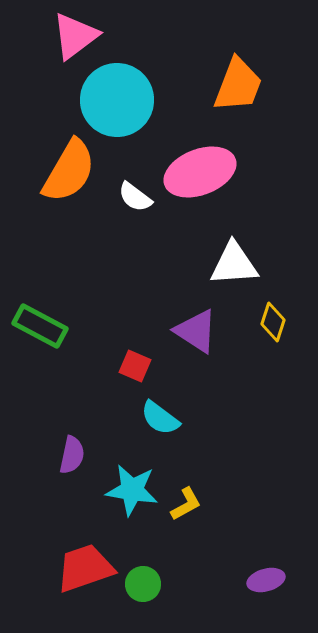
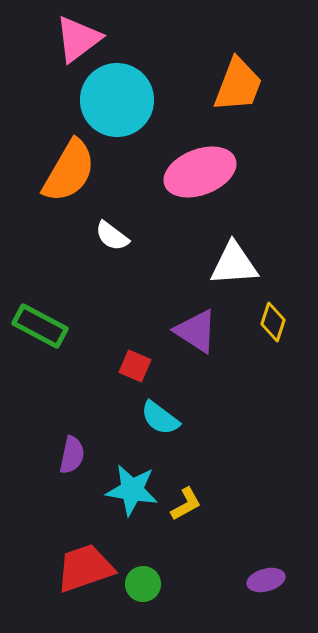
pink triangle: moved 3 px right, 3 px down
white semicircle: moved 23 px left, 39 px down
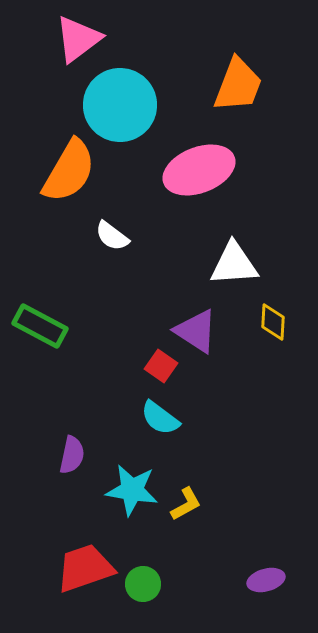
cyan circle: moved 3 px right, 5 px down
pink ellipse: moved 1 px left, 2 px up
yellow diamond: rotated 15 degrees counterclockwise
red square: moved 26 px right; rotated 12 degrees clockwise
